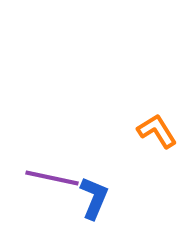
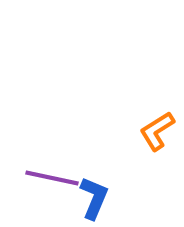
orange L-shape: rotated 90 degrees counterclockwise
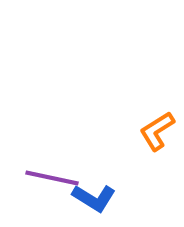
blue L-shape: rotated 99 degrees clockwise
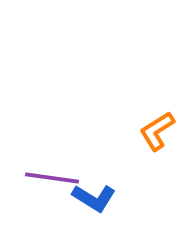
purple line: rotated 4 degrees counterclockwise
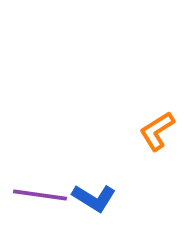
purple line: moved 12 px left, 17 px down
